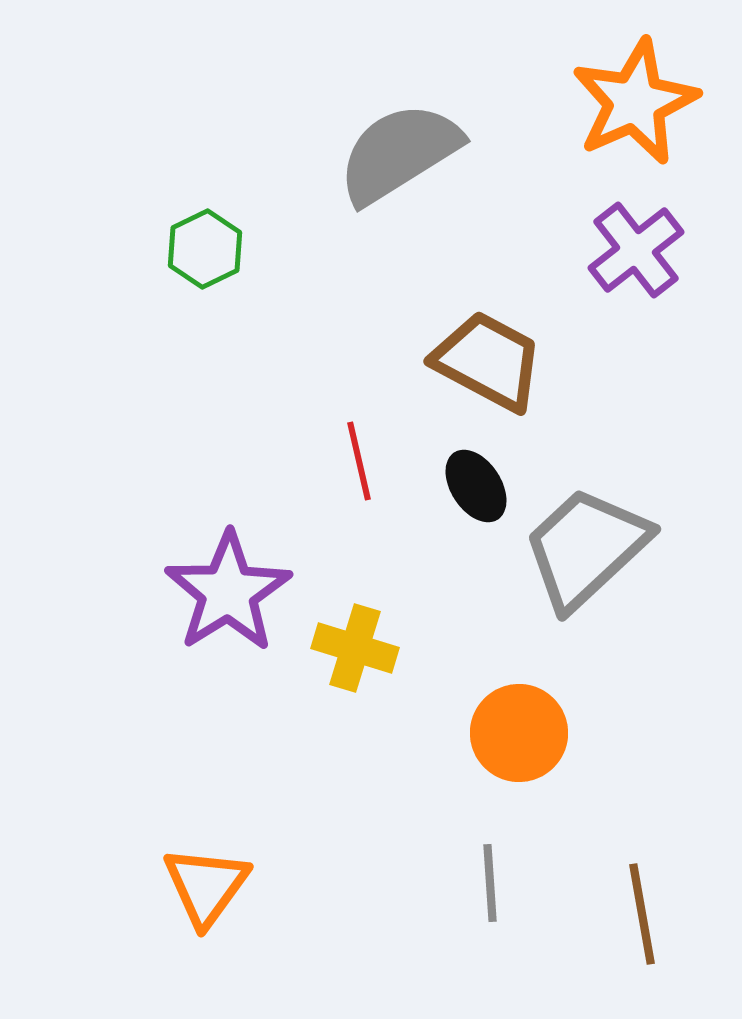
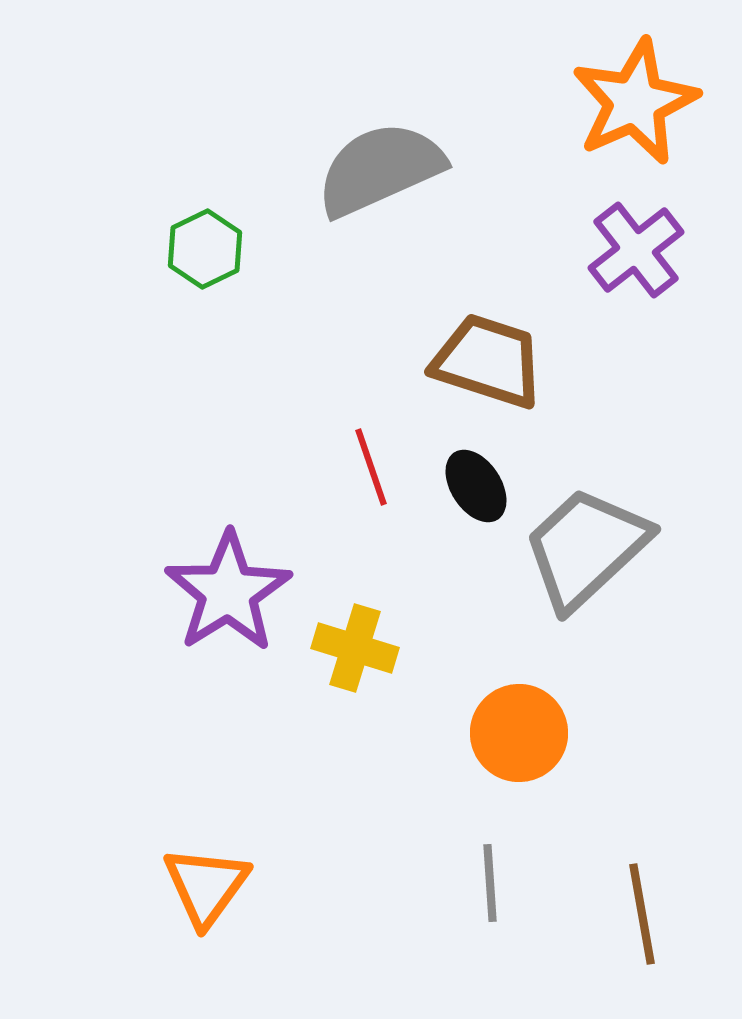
gray semicircle: moved 19 px left, 16 px down; rotated 8 degrees clockwise
brown trapezoid: rotated 10 degrees counterclockwise
red line: moved 12 px right, 6 px down; rotated 6 degrees counterclockwise
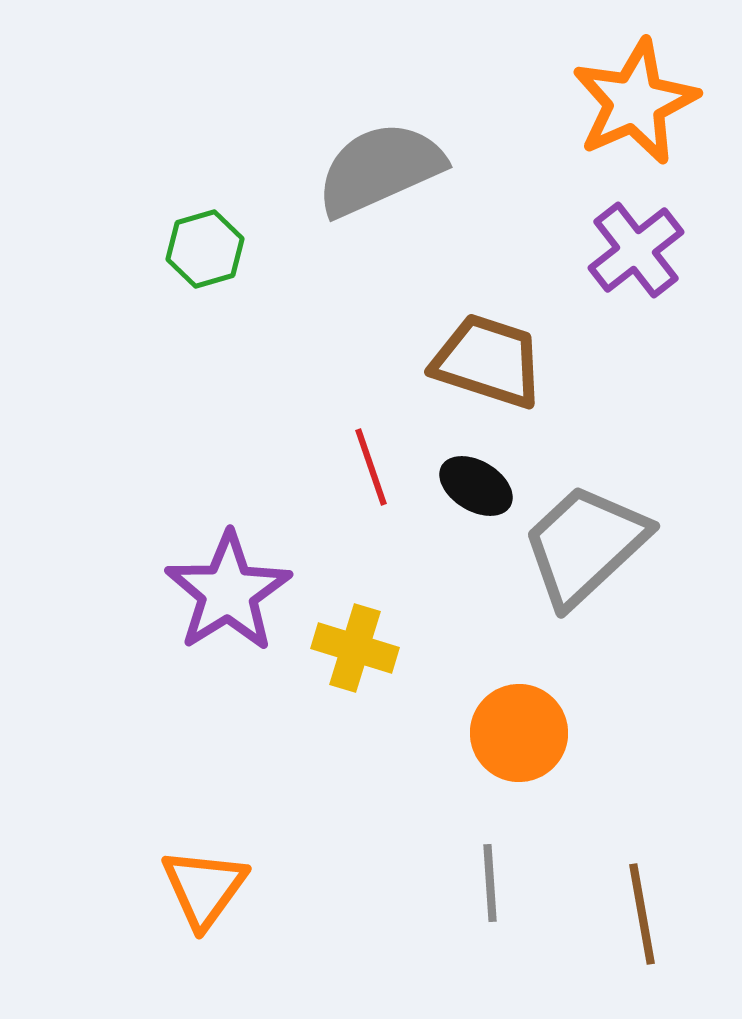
green hexagon: rotated 10 degrees clockwise
black ellipse: rotated 26 degrees counterclockwise
gray trapezoid: moved 1 px left, 3 px up
orange triangle: moved 2 px left, 2 px down
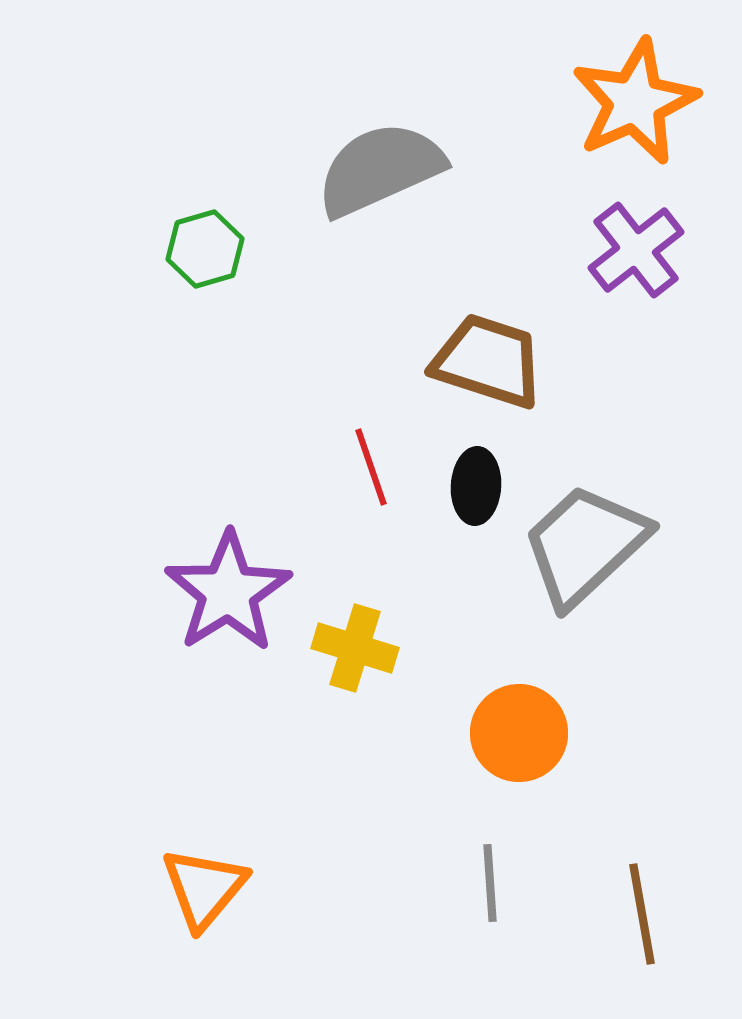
black ellipse: rotated 62 degrees clockwise
orange triangle: rotated 4 degrees clockwise
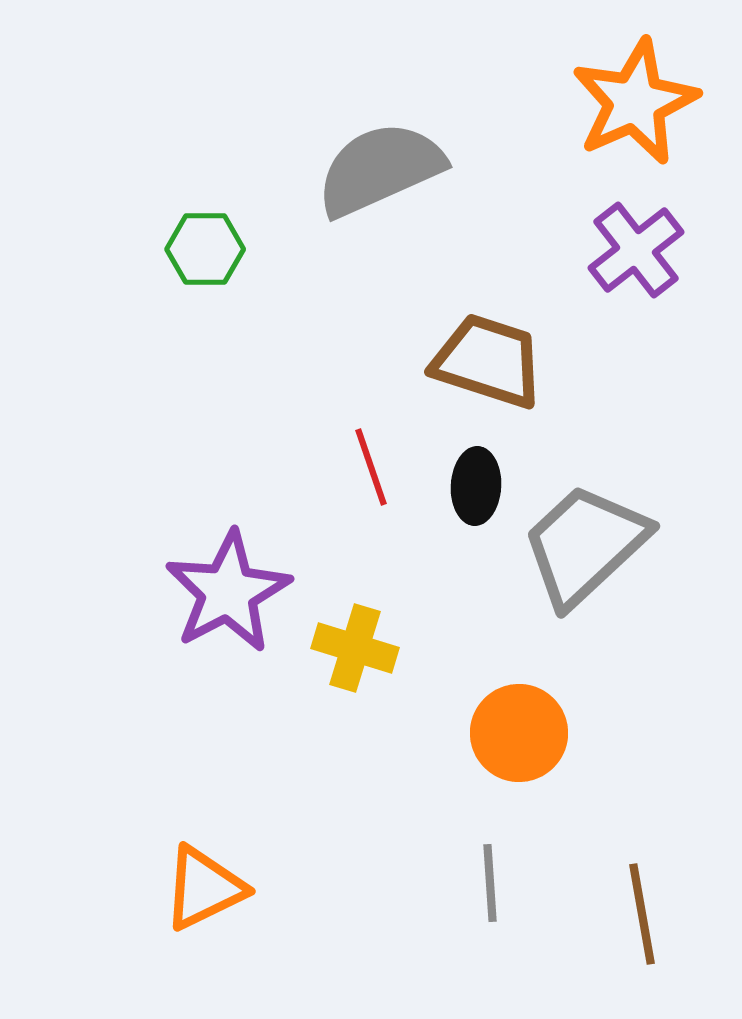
green hexagon: rotated 16 degrees clockwise
purple star: rotated 4 degrees clockwise
orange triangle: rotated 24 degrees clockwise
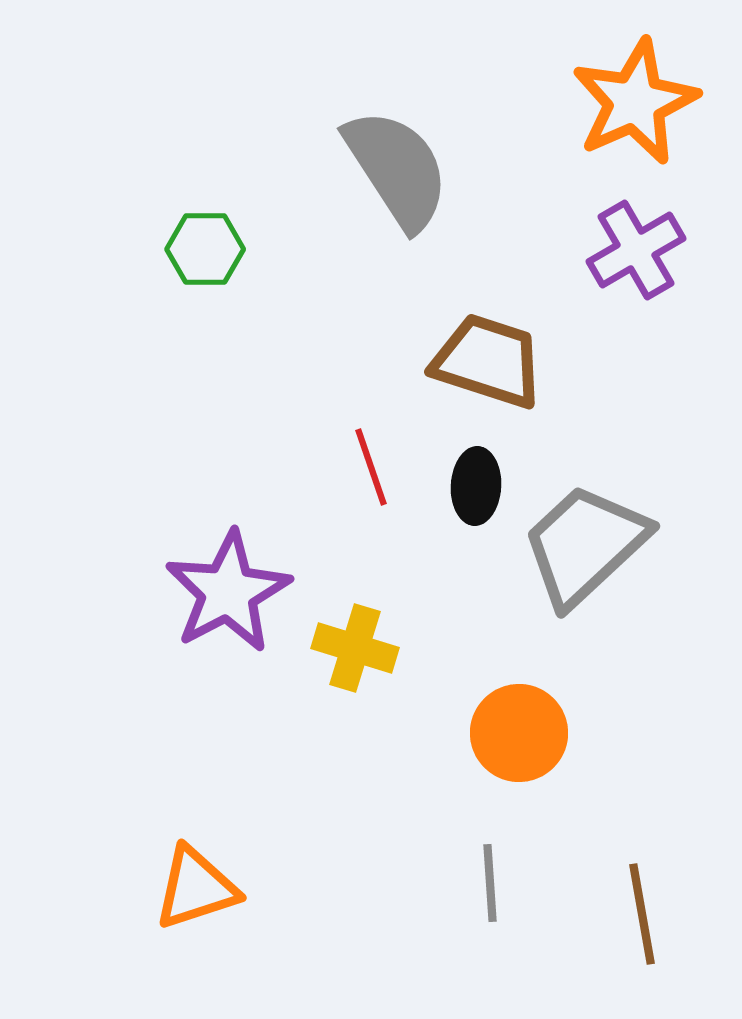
gray semicircle: moved 17 px right; rotated 81 degrees clockwise
purple cross: rotated 8 degrees clockwise
orange triangle: moved 8 px left; rotated 8 degrees clockwise
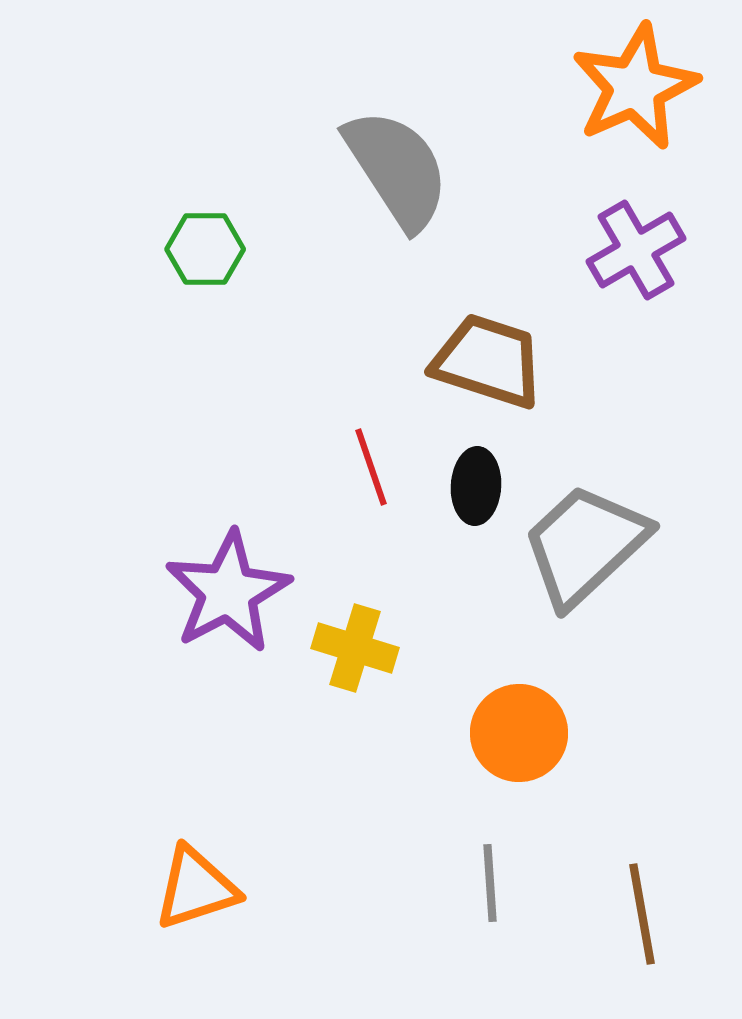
orange star: moved 15 px up
